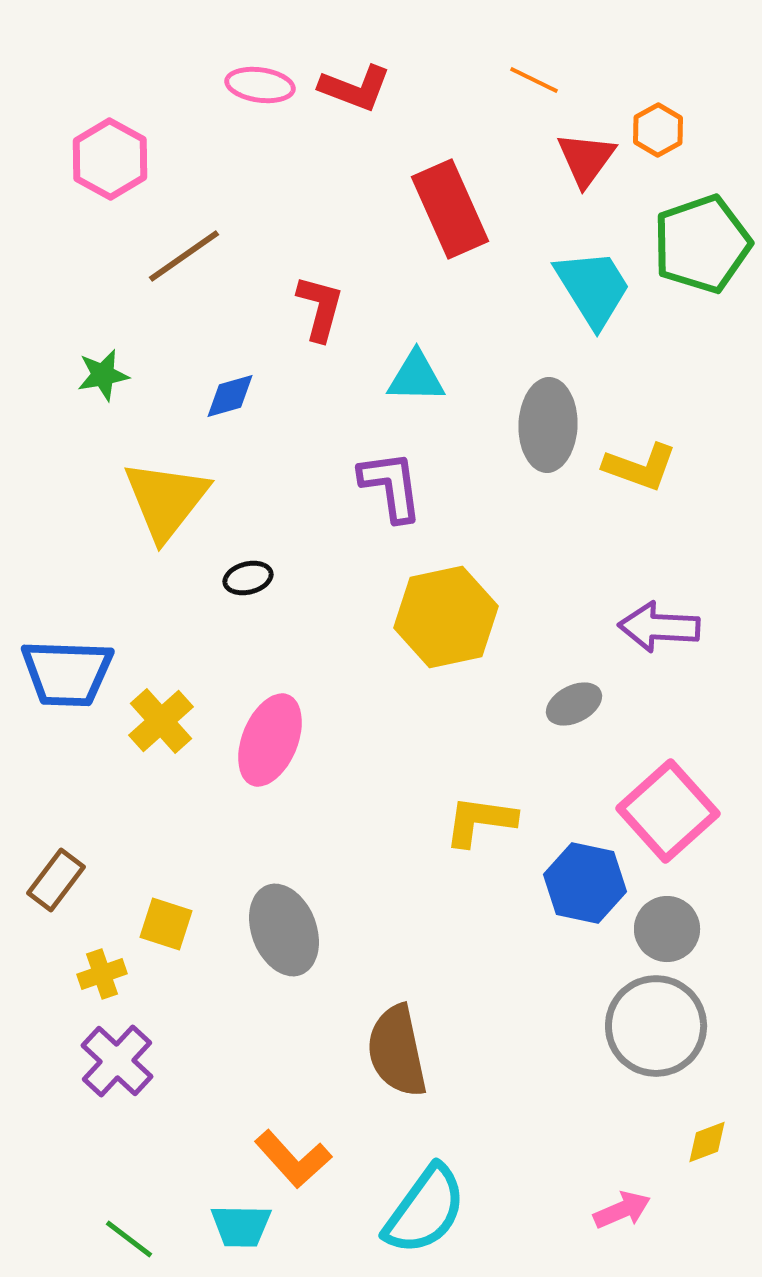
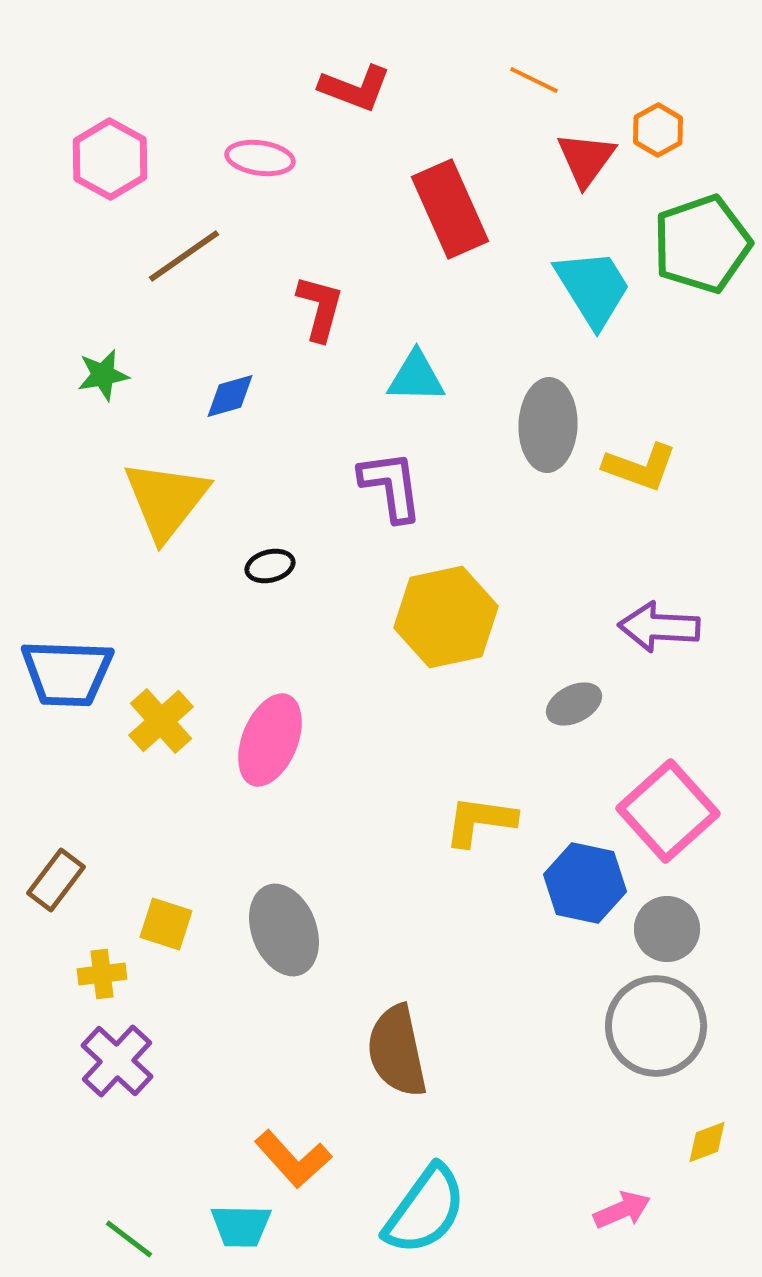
pink ellipse at (260, 85): moved 73 px down
black ellipse at (248, 578): moved 22 px right, 12 px up
yellow cross at (102, 974): rotated 12 degrees clockwise
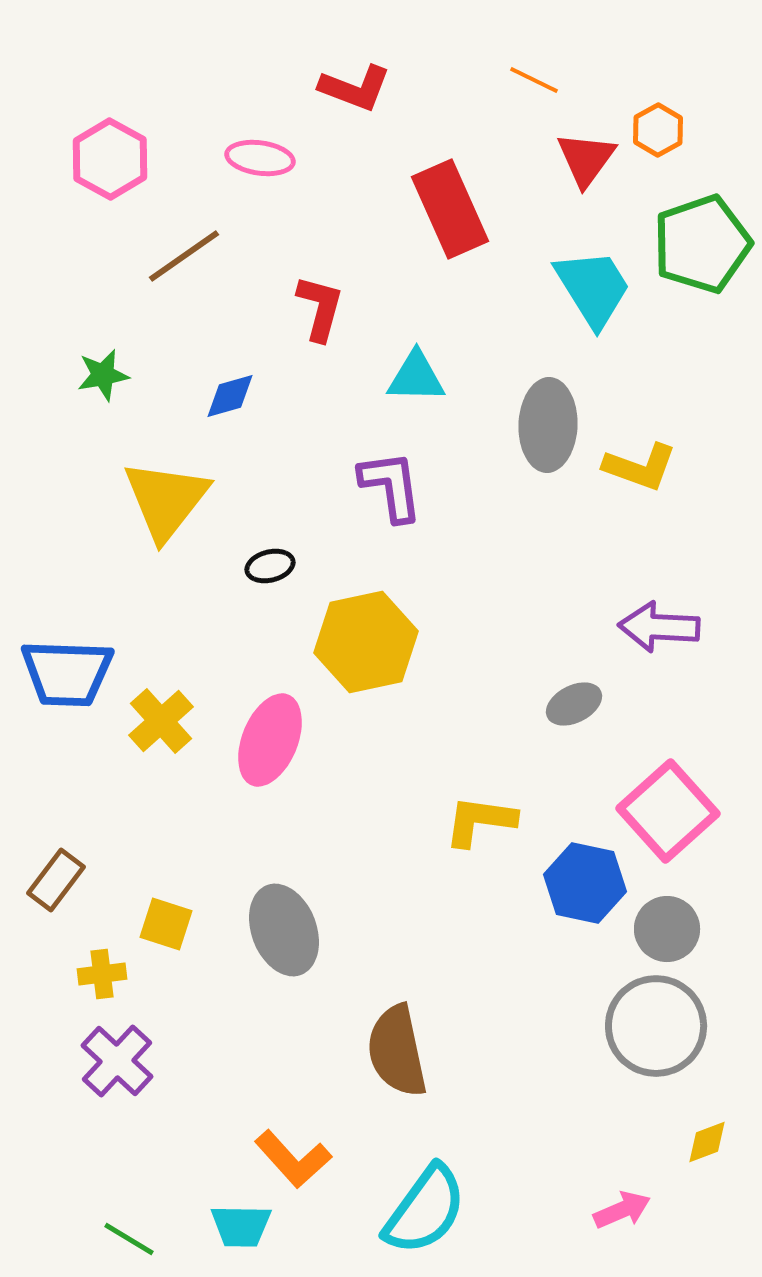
yellow hexagon at (446, 617): moved 80 px left, 25 px down
green line at (129, 1239): rotated 6 degrees counterclockwise
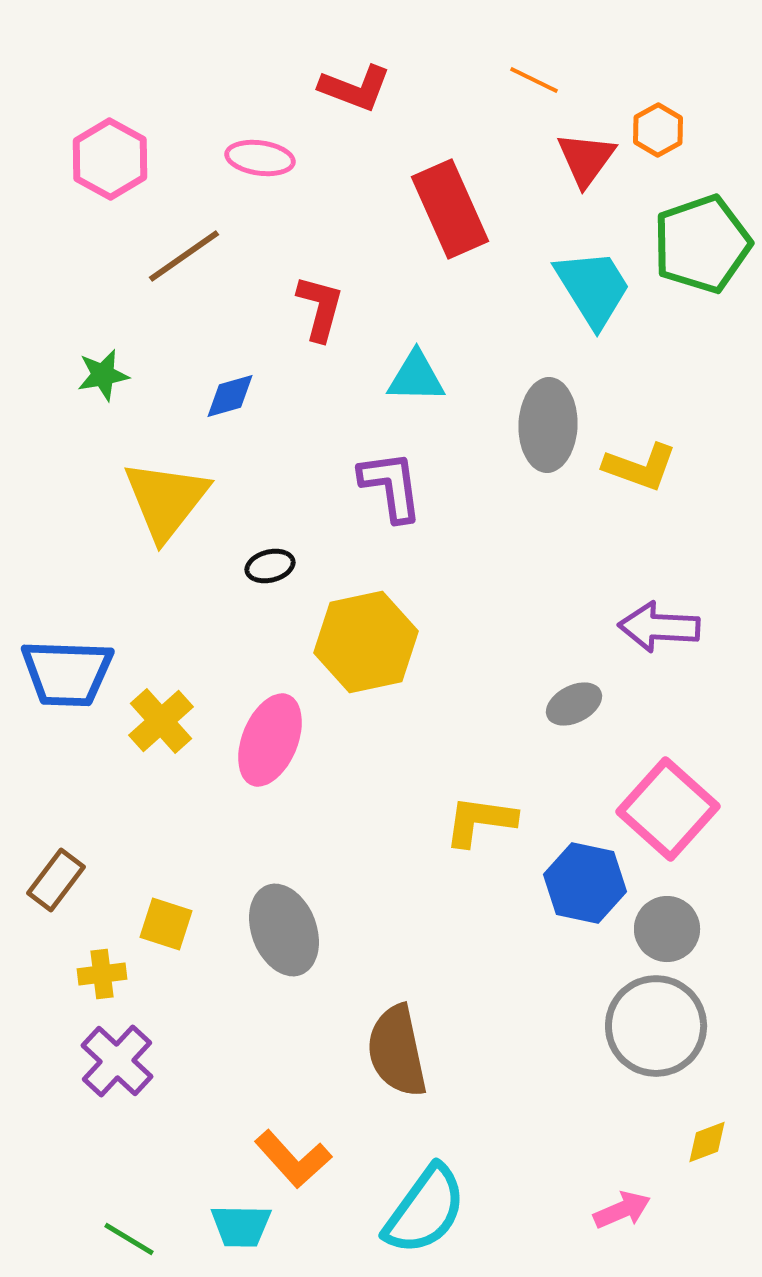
pink square at (668, 811): moved 2 px up; rotated 6 degrees counterclockwise
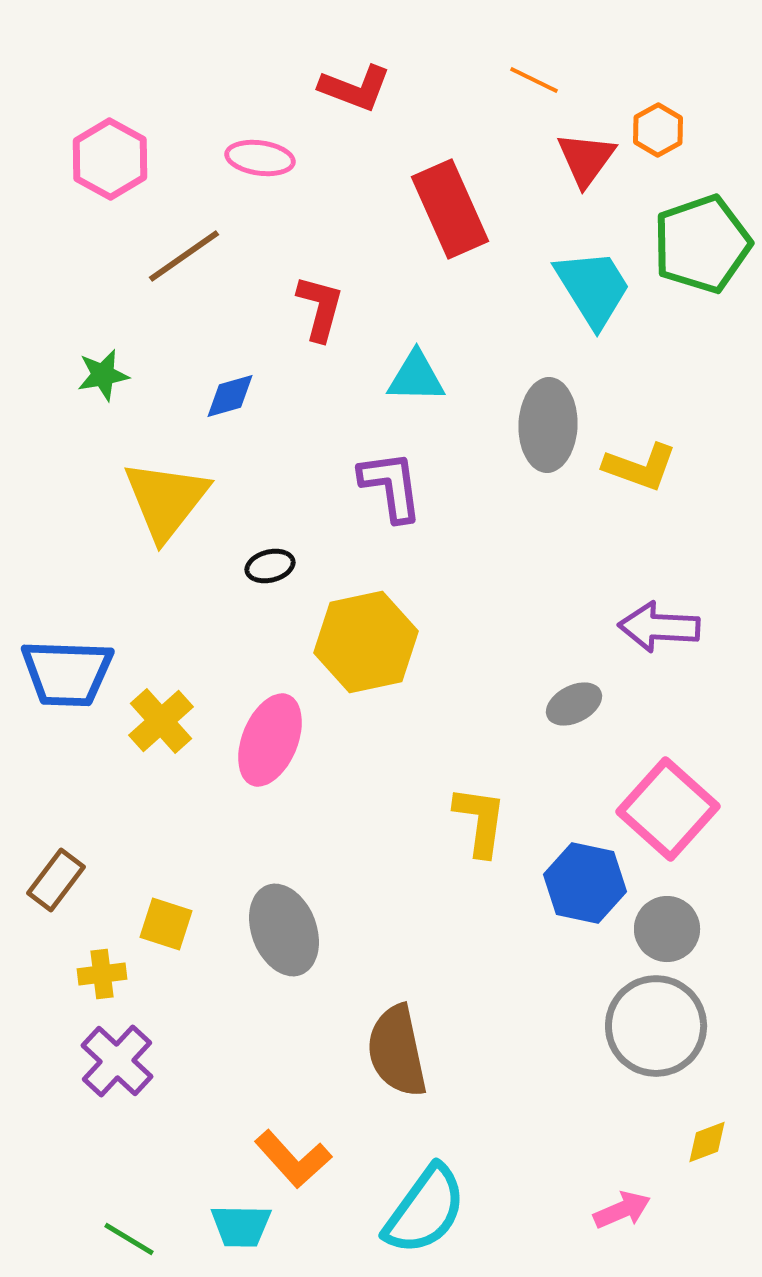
yellow L-shape at (480, 821): rotated 90 degrees clockwise
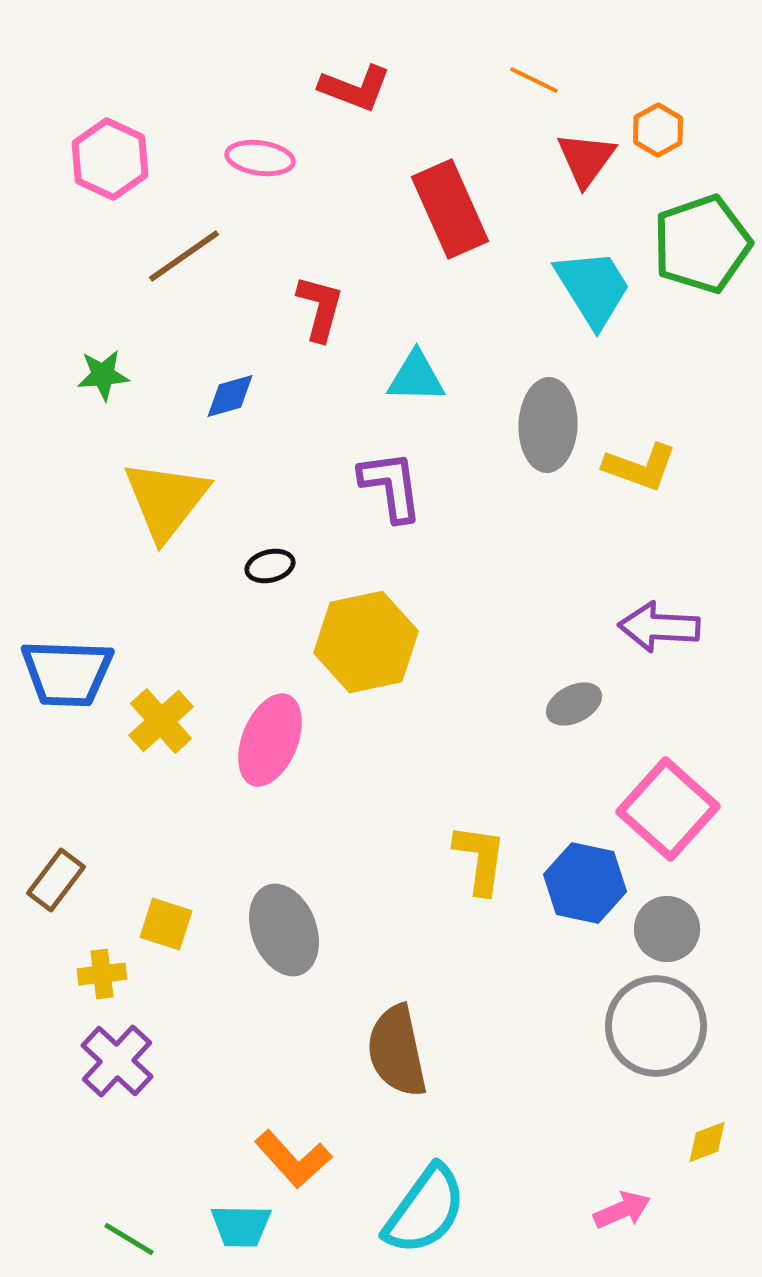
pink hexagon at (110, 159): rotated 4 degrees counterclockwise
green star at (103, 375): rotated 6 degrees clockwise
yellow L-shape at (480, 821): moved 38 px down
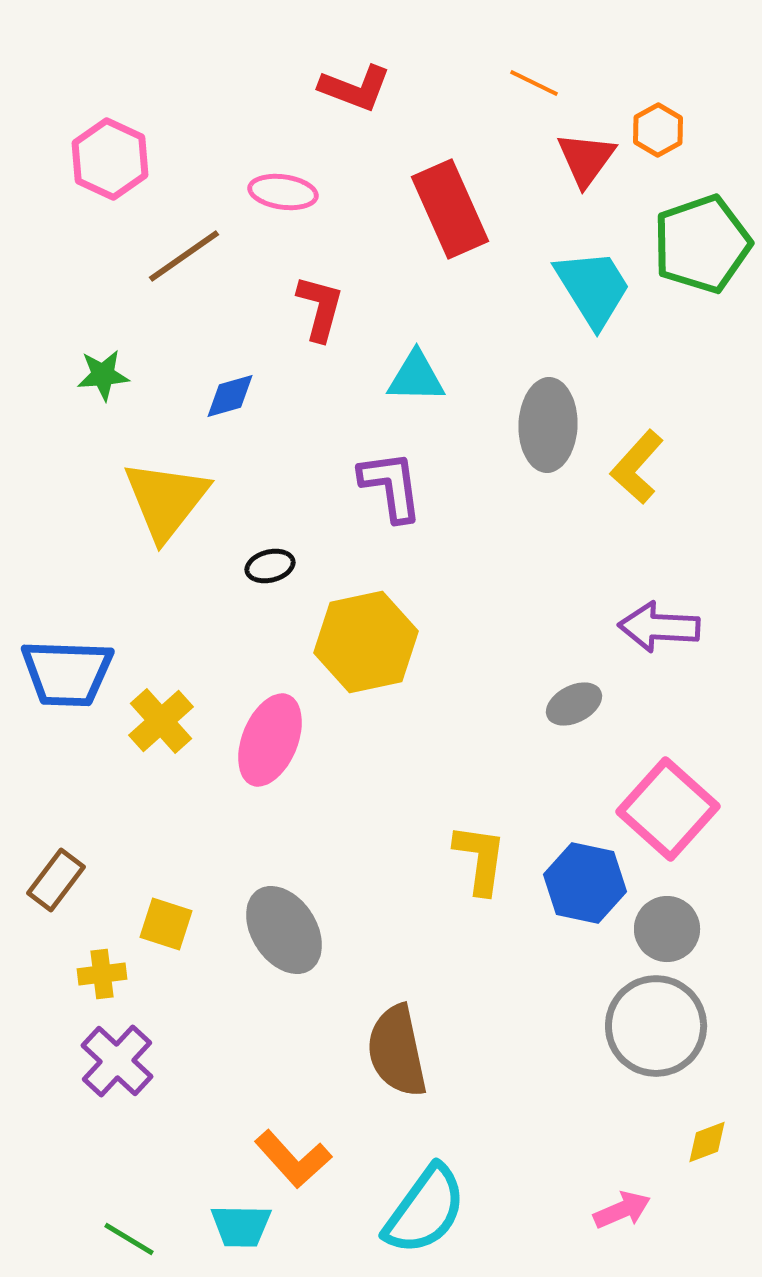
orange line at (534, 80): moved 3 px down
pink ellipse at (260, 158): moved 23 px right, 34 px down
yellow L-shape at (640, 467): moved 3 px left; rotated 112 degrees clockwise
gray ellipse at (284, 930): rotated 12 degrees counterclockwise
